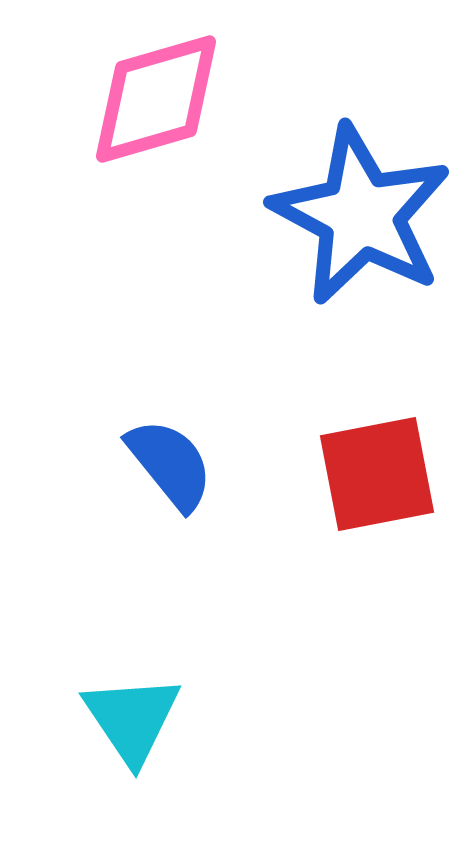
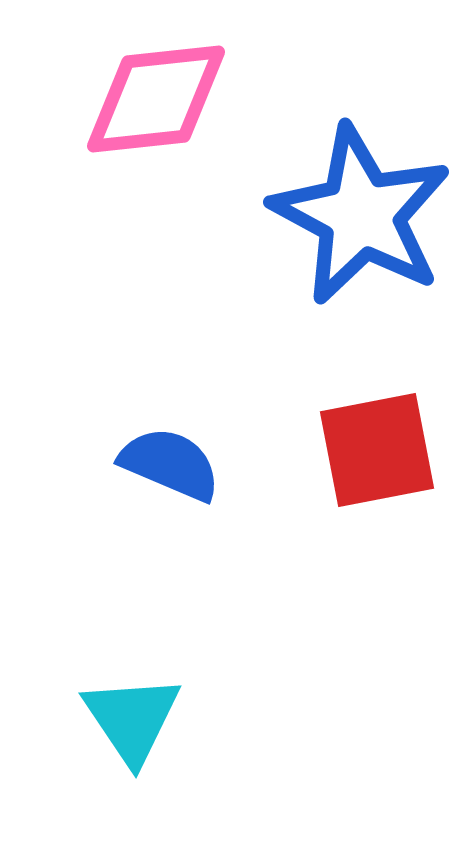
pink diamond: rotated 10 degrees clockwise
blue semicircle: rotated 28 degrees counterclockwise
red square: moved 24 px up
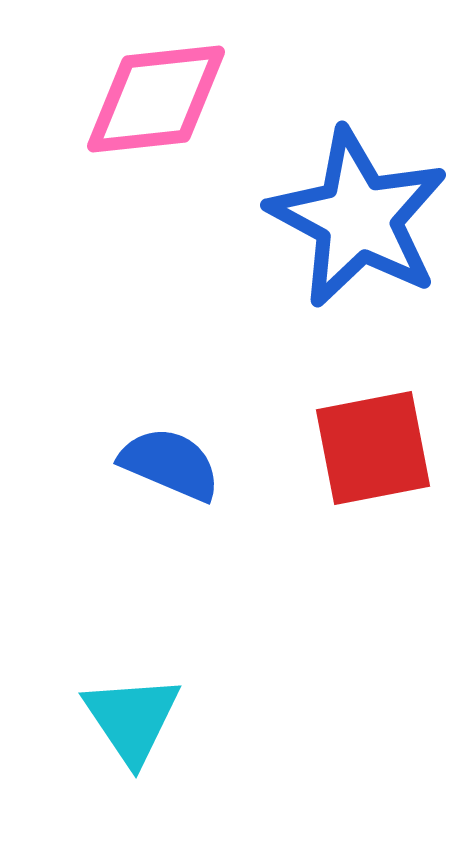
blue star: moved 3 px left, 3 px down
red square: moved 4 px left, 2 px up
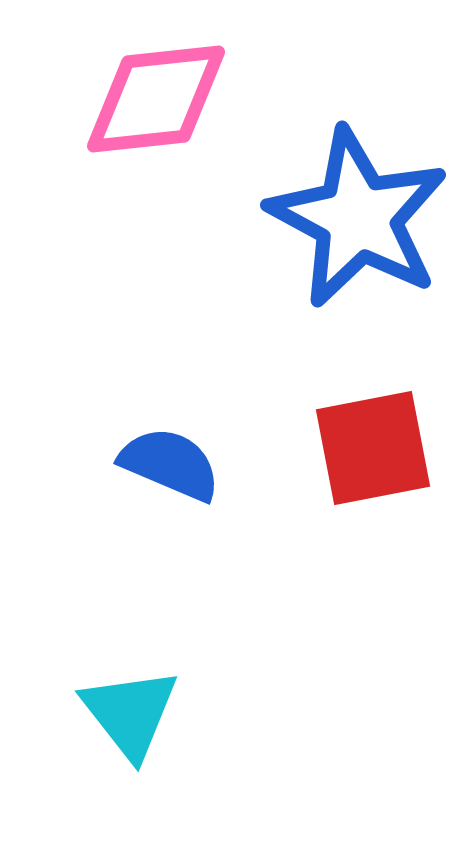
cyan triangle: moved 2 px left, 6 px up; rotated 4 degrees counterclockwise
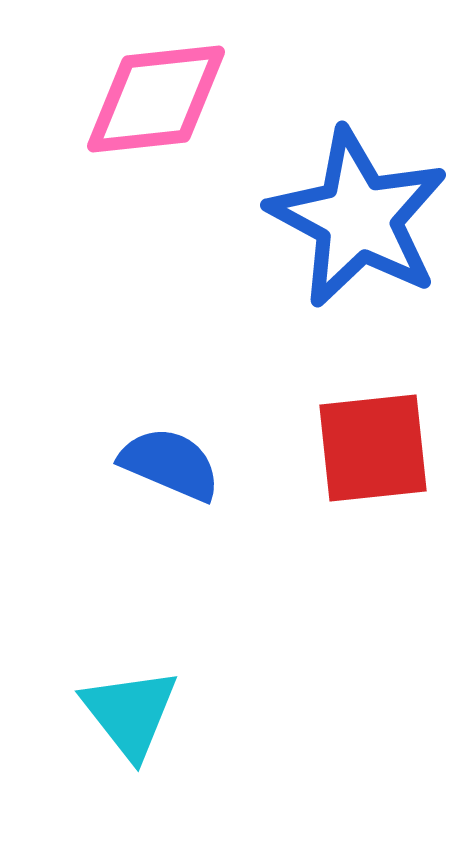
red square: rotated 5 degrees clockwise
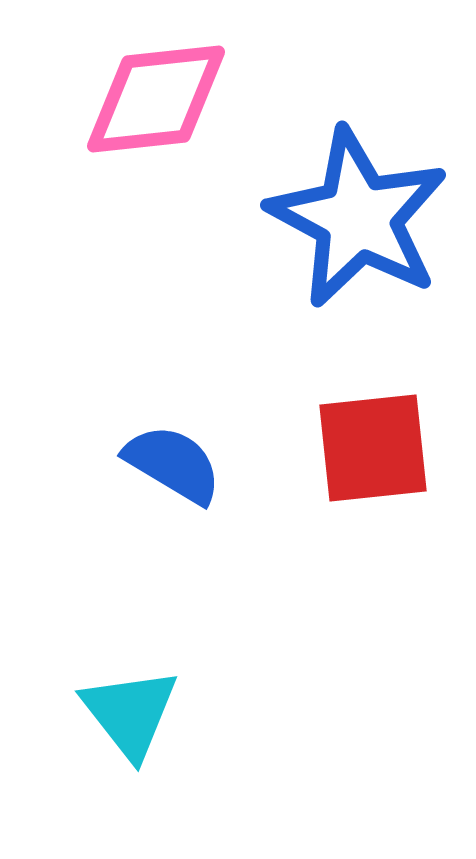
blue semicircle: moved 3 px right; rotated 8 degrees clockwise
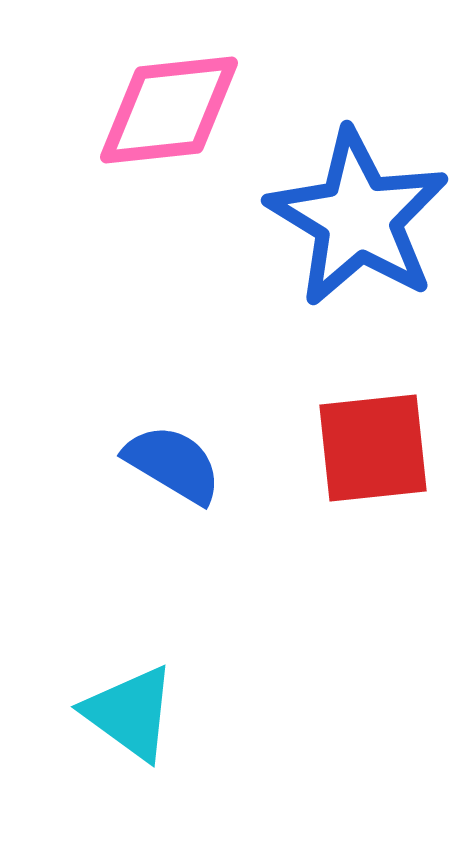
pink diamond: moved 13 px right, 11 px down
blue star: rotated 3 degrees clockwise
cyan triangle: rotated 16 degrees counterclockwise
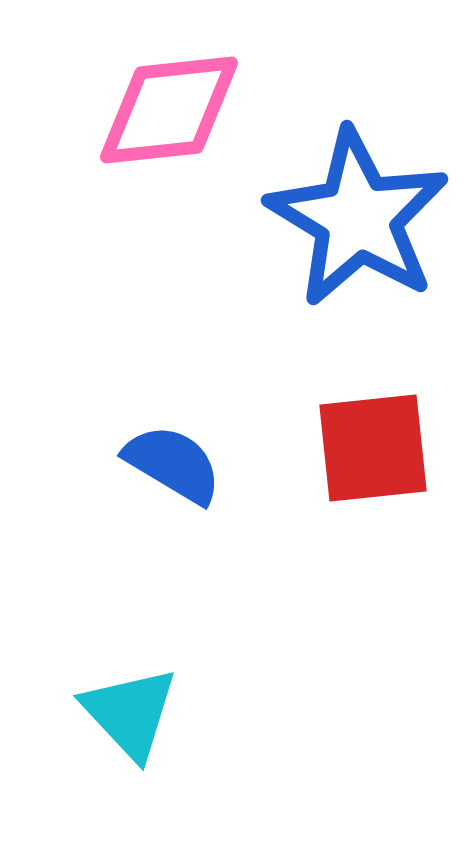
cyan triangle: rotated 11 degrees clockwise
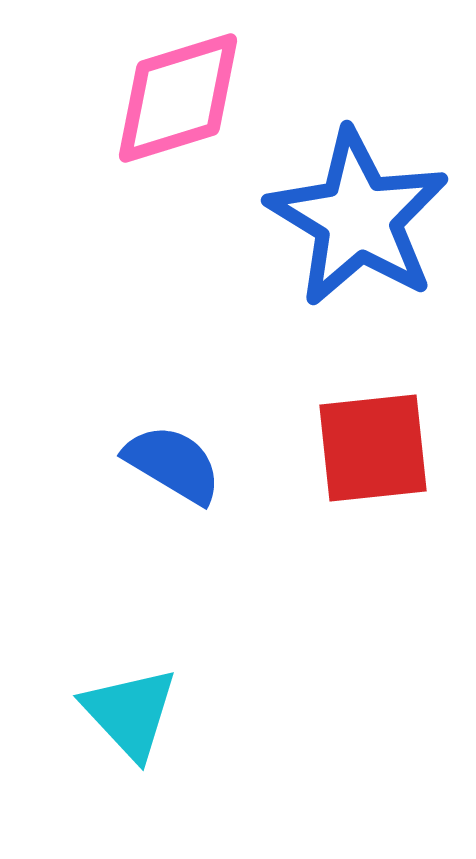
pink diamond: moved 9 px right, 12 px up; rotated 11 degrees counterclockwise
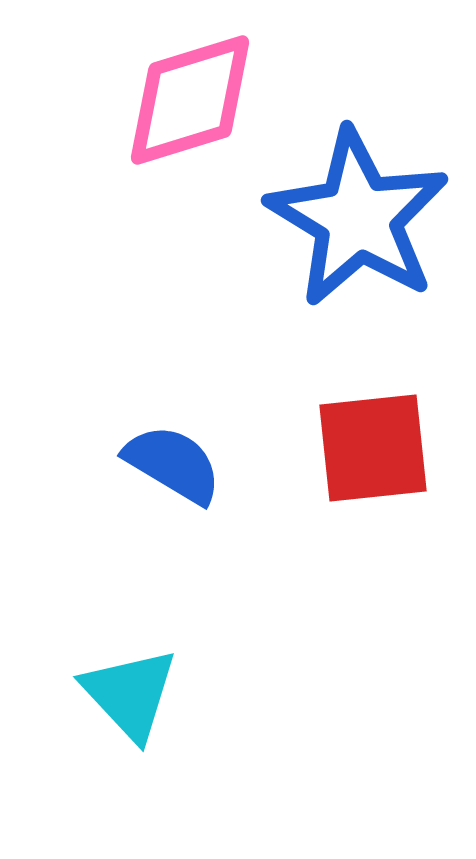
pink diamond: moved 12 px right, 2 px down
cyan triangle: moved 19 px up
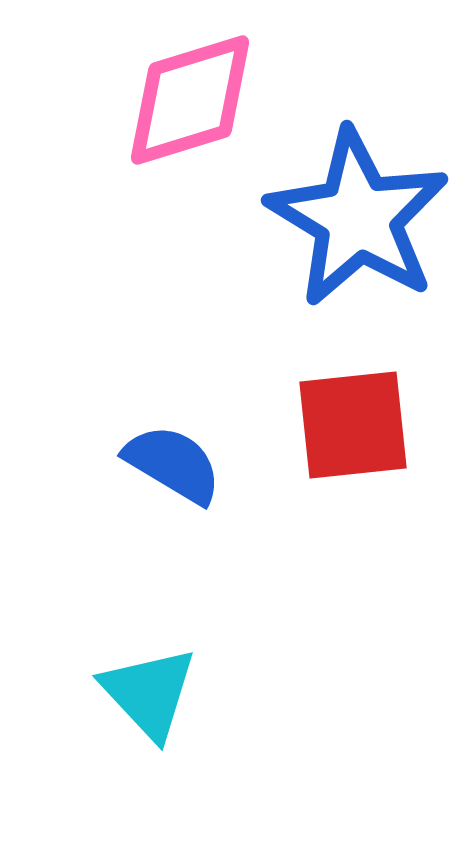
red square: moved 20 px left, 23 px up
cyan triangle: moved 19 px right, 1 px up
